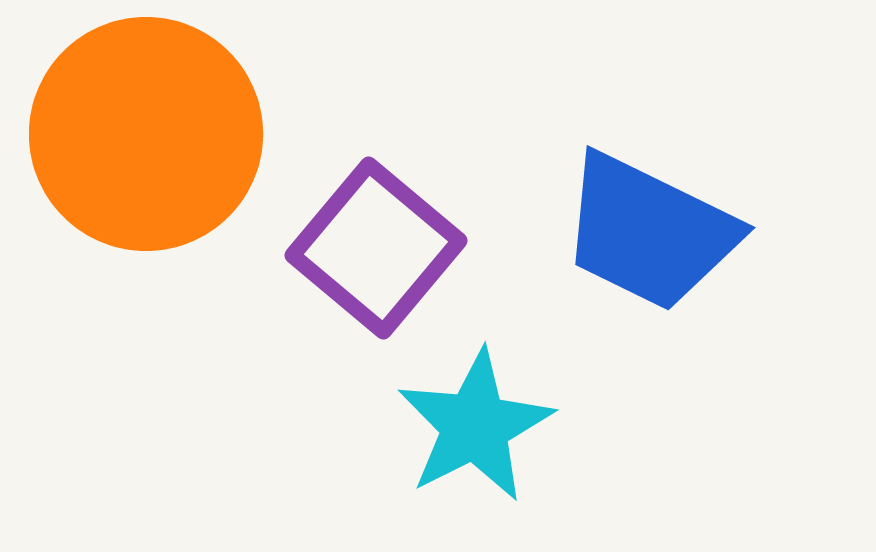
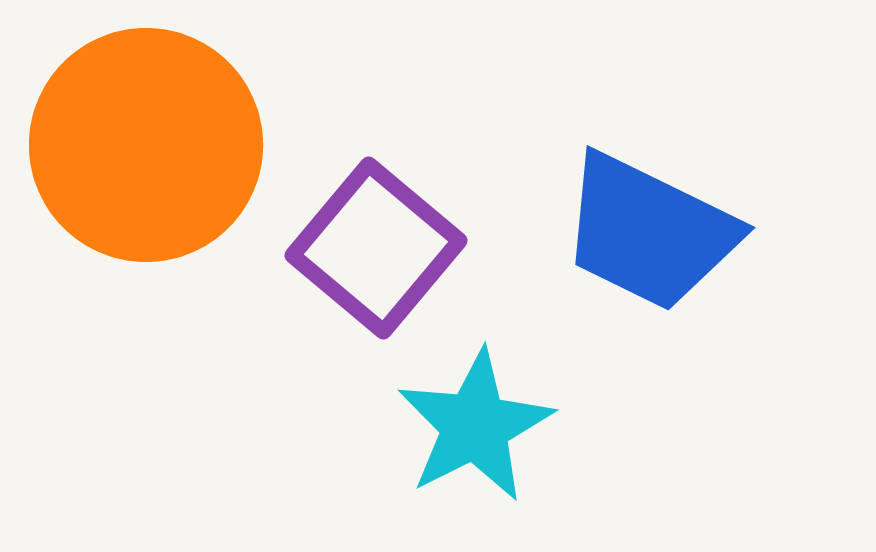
orange circle: moved 11 px down
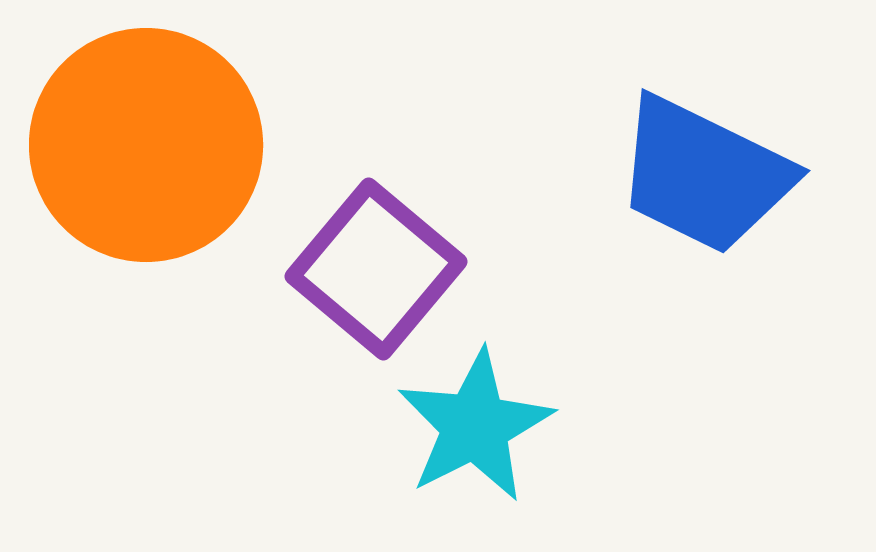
blue trapezoid: moved 55 px right, 57 px up
purple square: moved 21 px down
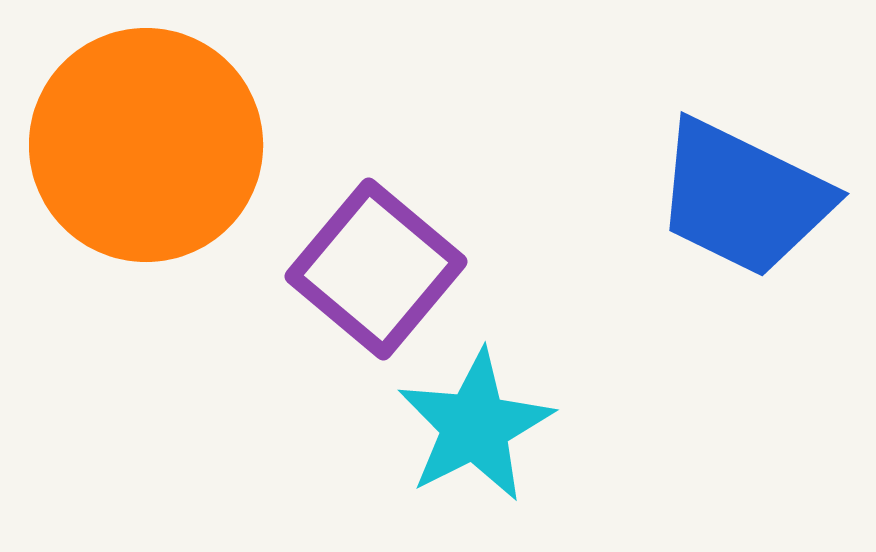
blue trapezoid: moved 39 px right, 23 px down
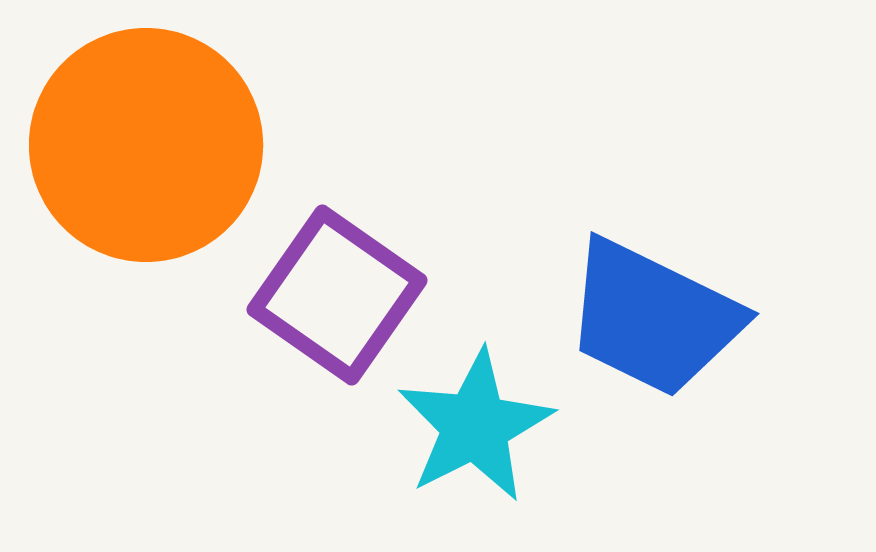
blue trapezoid: moved 90 px left, 120 px down
purple square: moved 39 px left, 26 px down; rotated 5 degrees counterclockwise
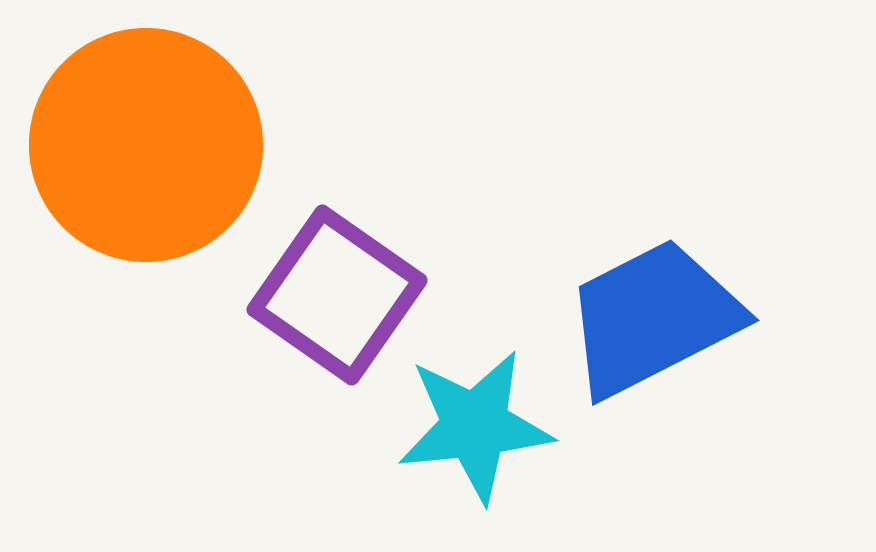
blue trapezoid: rotated 127 degrees clockwise
cyan star: rotated 21 degrees clockwise
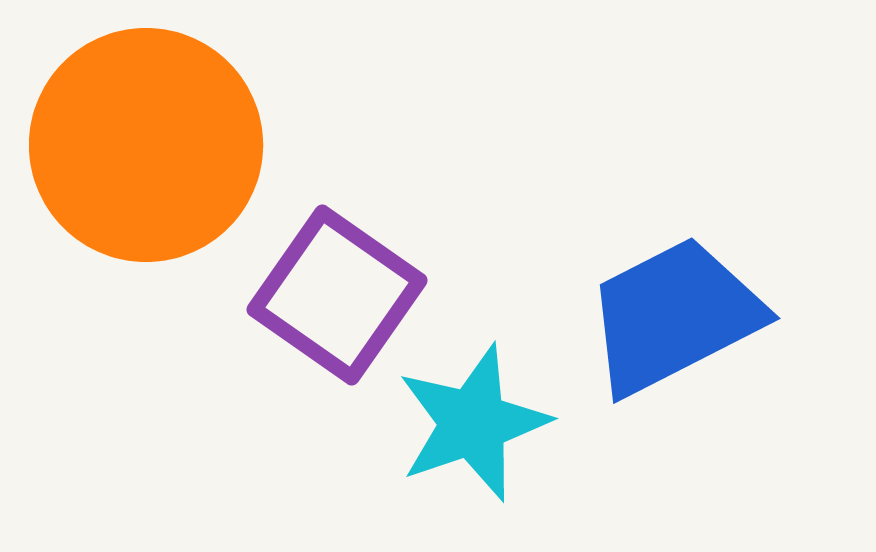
blue trapezoid: moved 21 px right, 2 px up
cyan star: moved 2 px left, 3 px up; rotated 13 degrees counterclockwise
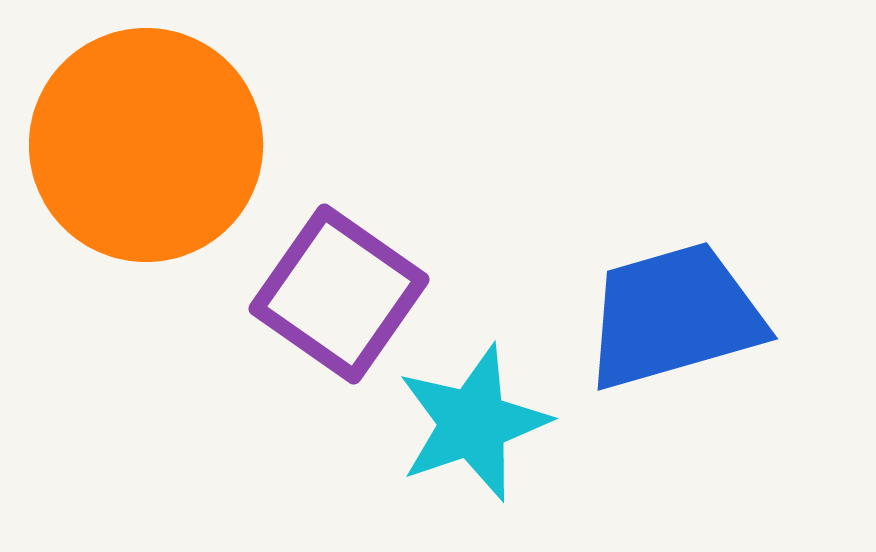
purple square: moved 2 px right, 1 px up
blue trapezoid: rotated 11 degrees clockwise
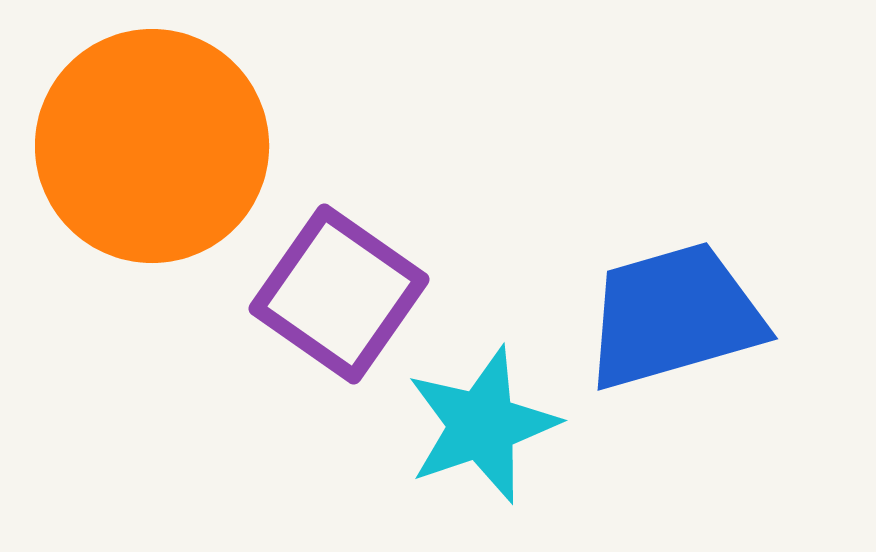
orange circle: moved 6 px right, 1 px down
cyan star: moved 9 px right, 2 px down
